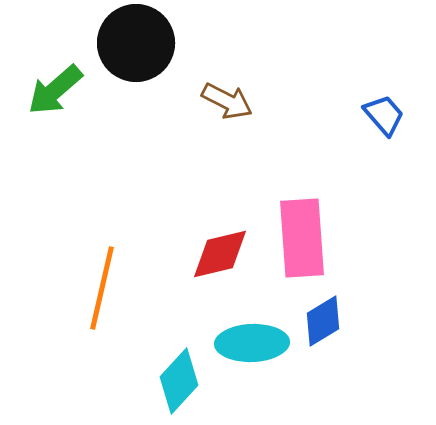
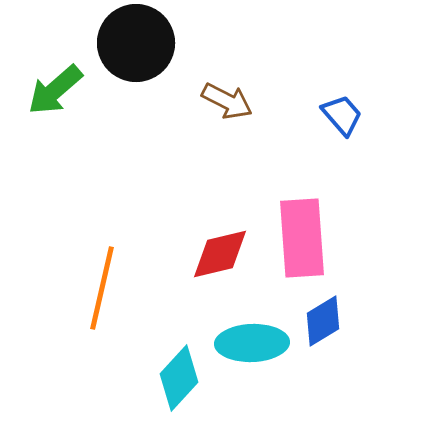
blue trapezoid: moved 42 px left
cyan diamond: moved 3 px up
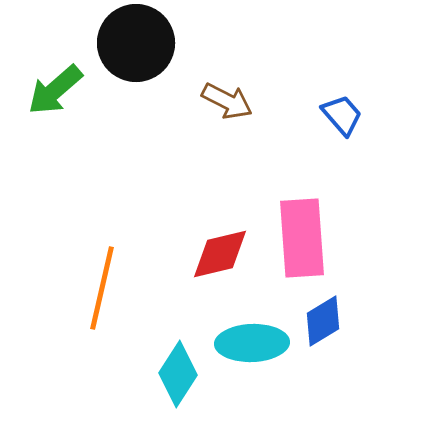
cyan diamond: moved 1 px left, 4 px up; rotated 10 degrees counterclockwise
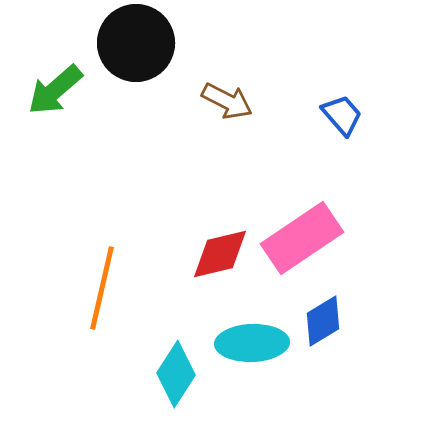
pink rectangle: rotated 60 degrees clockwise
cyan diamond: moved 2 px left
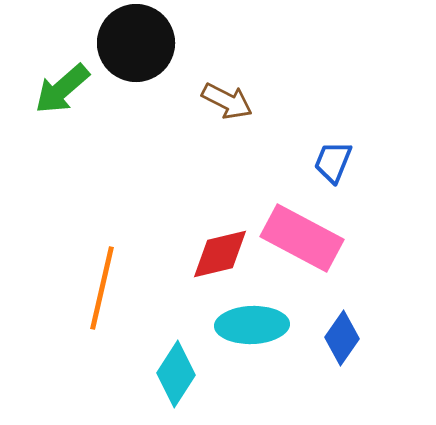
green arrow: moved 7 px right, 1 px up
blue trapezoid: moved 9 px left, 47 px down; rotated 117 degrees counterclockwise
pink rectangle: rotated 62 degrees clockwise
blue diamond: moved 19 px right, 17 px down; rotated 24 degrees counterclockwise
cyan ellipse: moved 18 px up
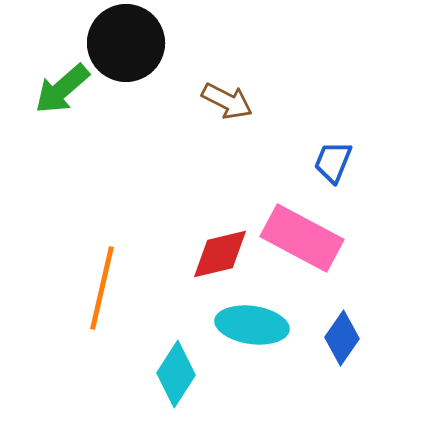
black circle: moved 10 px left
cyan ellipse: rotated 10 degrees clockwise
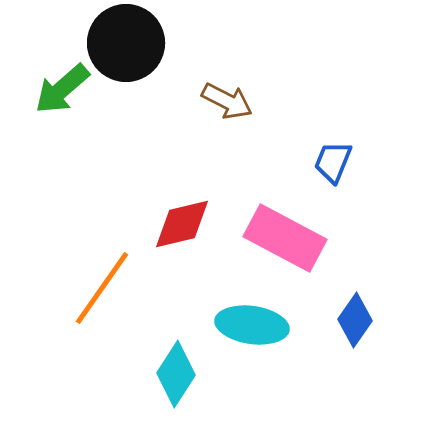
pink rectangle: moved 17 px left
red diamond: moved 38 px left, 30 px up
orange line: rotated 22 degrees clockwise
blue diamond: moved 13 px right, 18 px up
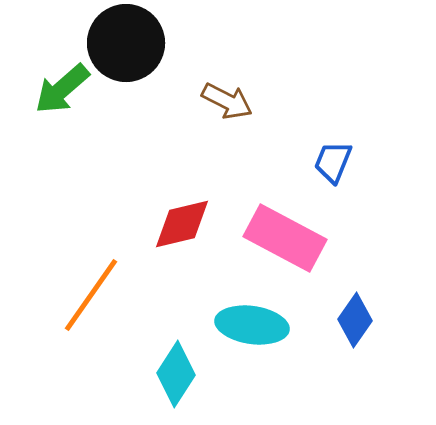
orange line: moved 11 px left, 7 px down
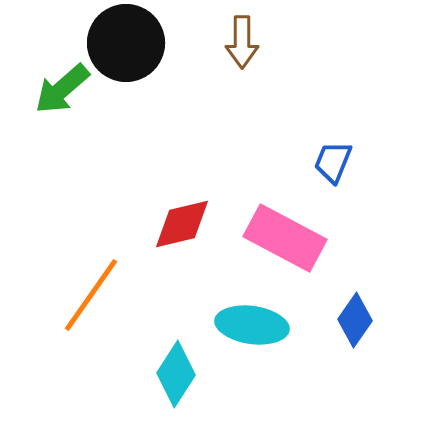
brown arrow: moved 15 px right, 59 px up; rotated 63 degrees clockwise
